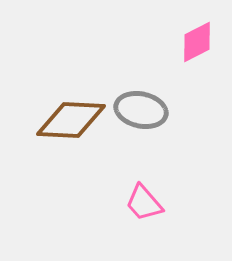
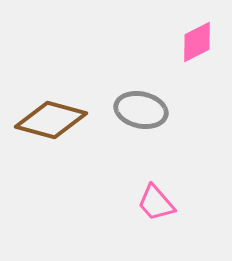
brown diamond: moved 20 px left; rotated 12 degrees clockwise
pink trapezoid: moved 12 px right
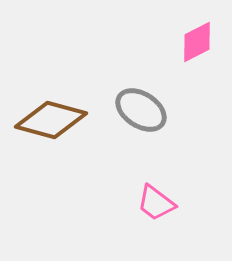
gray ellipse: rotated 21 degrees clockwise
pink trapezoid: rotated 12 degrees counterclockwise
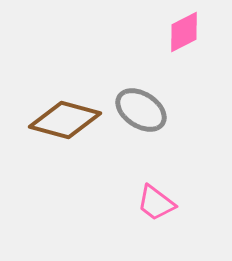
pink diamond: moved 13 px left, 10 px up
brown diamond: moved 14 px right
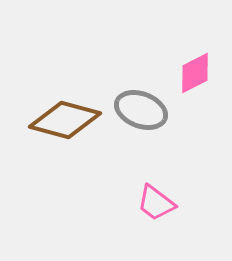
pink diamond: moved 11 px right, 41 px down
gray ellipse: rotated 12 degrees counterclockwise
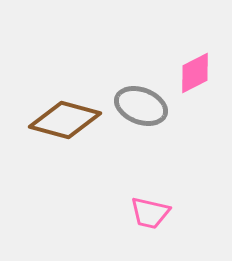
gray ellipse: moved 4 px up
pink trapezoid: moved 6 px left, 10 px down; rotated 24 degrees counterclockwise
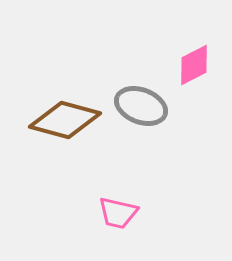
pink diamond: moved 1 px left, 8 px up
pink trapezoid: moved 32 px left
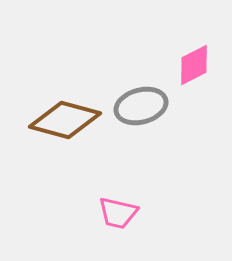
gray ellipse: rotated 36 degrees counterclockwise
